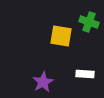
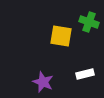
white rectangle: rotated 18 degrees counterclockwise
purple star: rotated 20 degrees counterclockwise
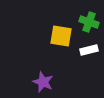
white rectangle: moved 4 px right, 24 px up
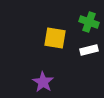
yellow square: moved 6 px left, 2 px down
purple star: rotated 10 degrees clockwise
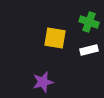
purple star: rotated 25 degrees clockwise
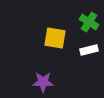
green cross: rotated 12 degrees clockwise
purple star: rotated 15 degrees clockwise
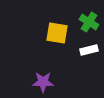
yellow square: moved 2 px right, 5 px up
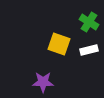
yellow square: moved 2 px right, 11 px down; rotated 10 degrees clockwise
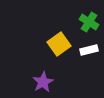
yellow square: rotated 35 degrees clockwise
purple star: rotated 30 degrees counterclockwise
